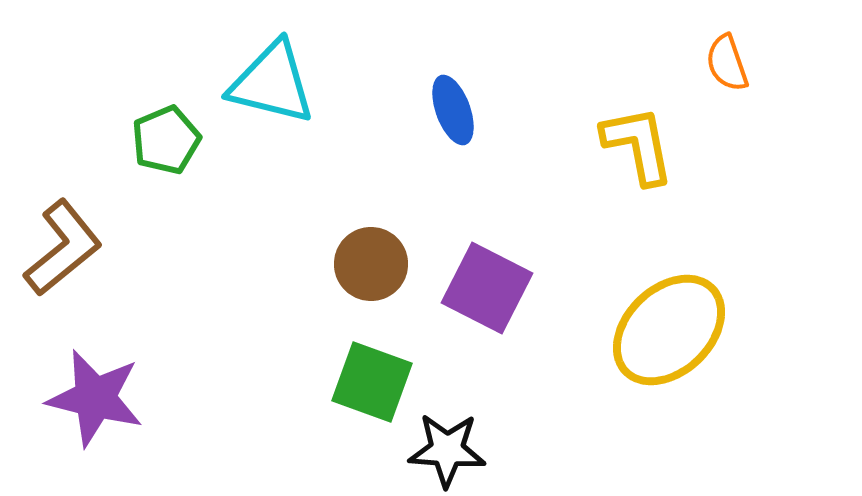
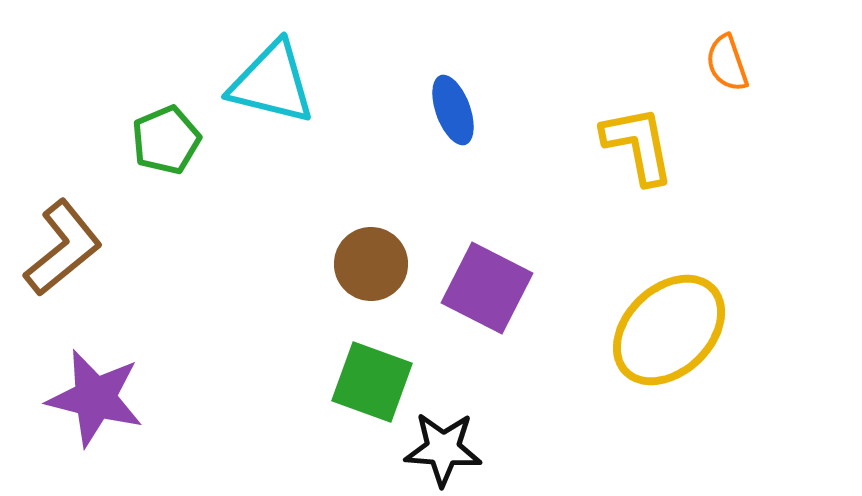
black star: moved 4 px left, 1 px up
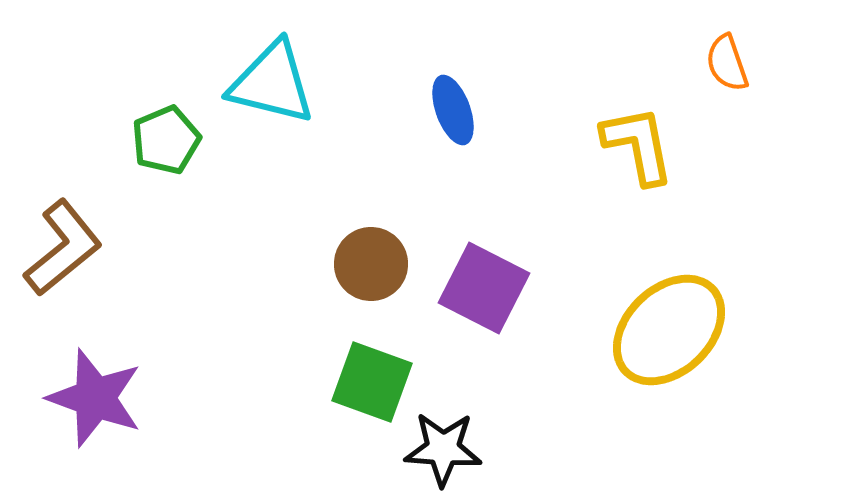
purple square: moved 3 px left
purple star: rotated 6 degrees clockwise
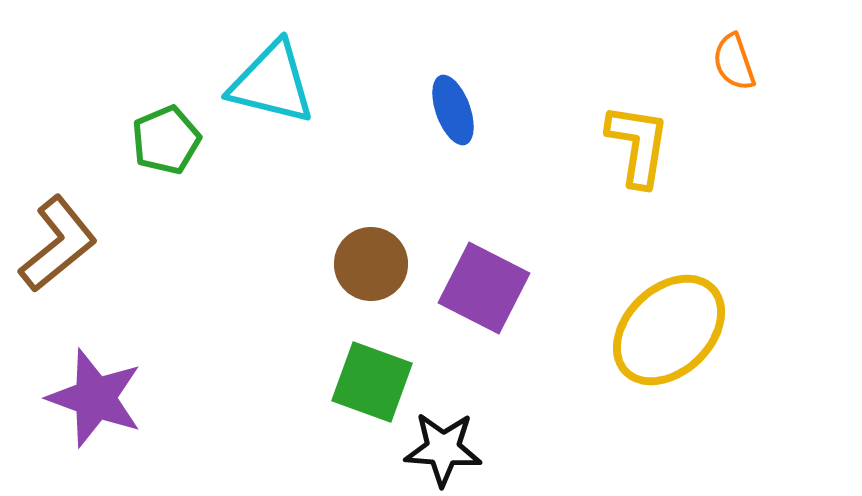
orange semicircle: moved 7 px right, 1 px up
yellow L-shape: rotated 20 degrees clockwise
brown L-shape: moved 5 px left, 4 px up
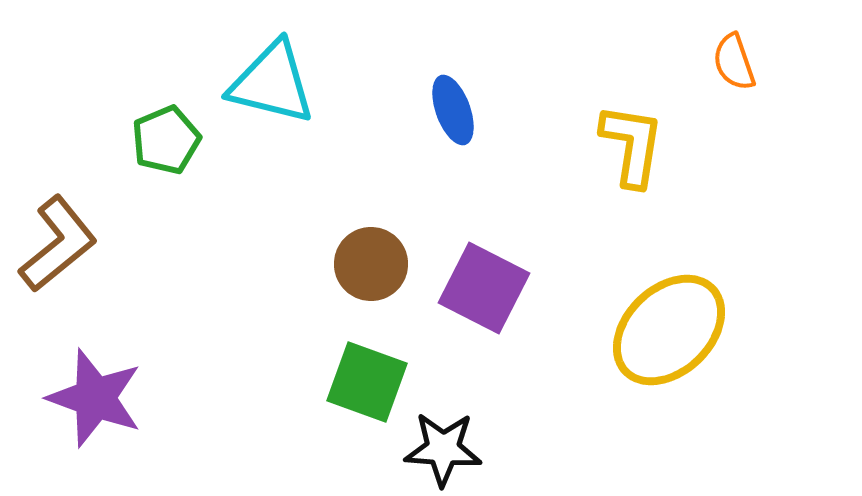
yellow L-shape: moved 6 px left
green square: moved 5 px left
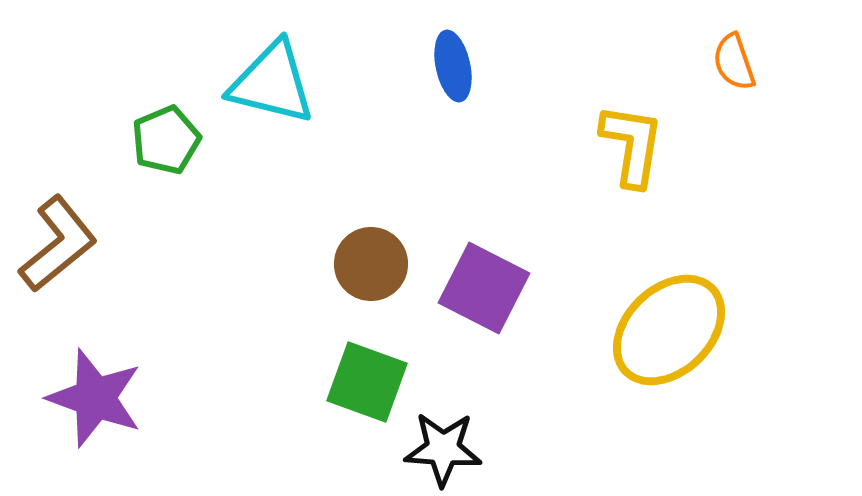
blue ellipse: moved 44 px up; rotated 8 degrees clockwise
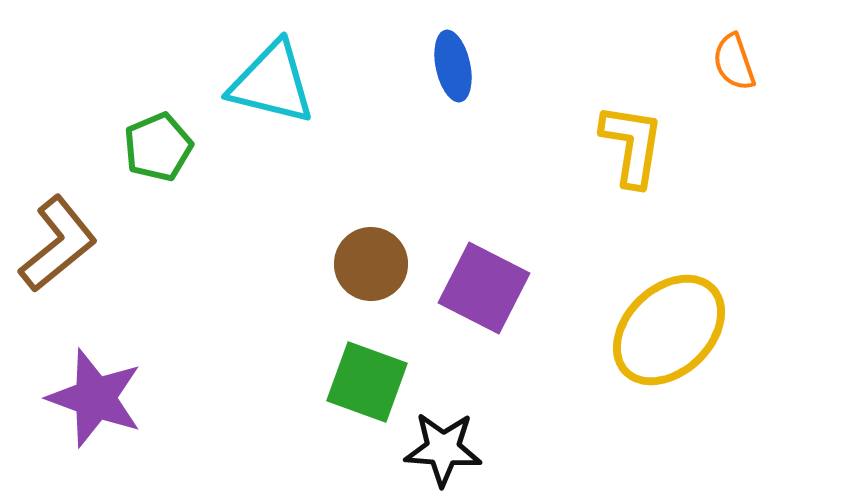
green pentagon: moved 8 px left, 7 px down
